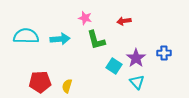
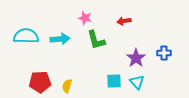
cyan square: moved 15 px down; rotated 35 degrees counterclockwise
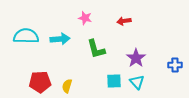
green L-shape: moved 9 px down
blue cross: moved 11 px right, 12 px down
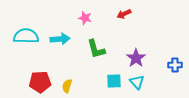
red arrow: moved 7 px up; rotated 16 degrees counterclockwise
